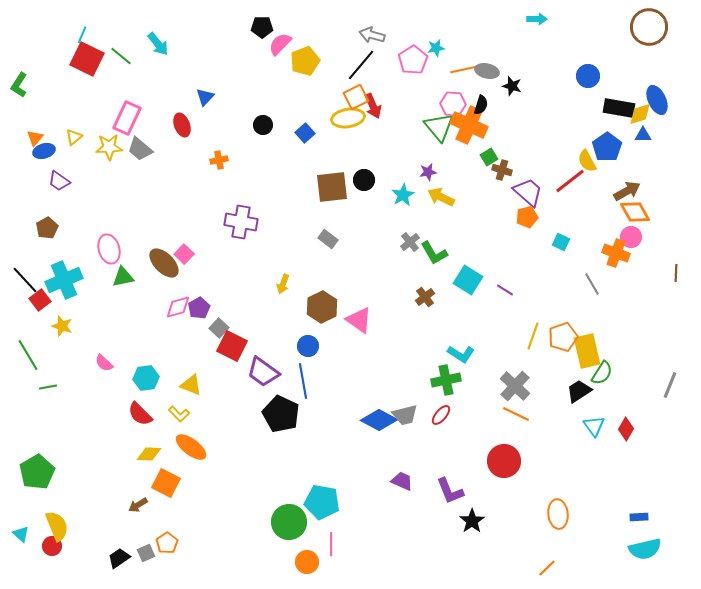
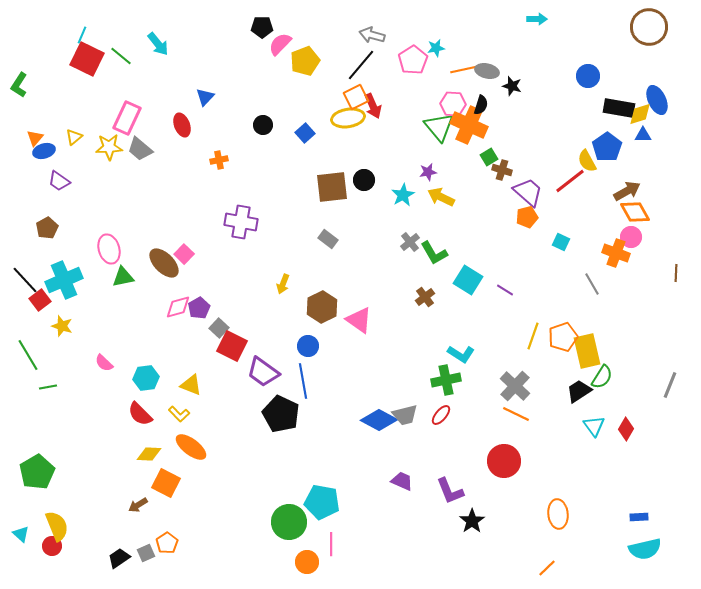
green semicircle at (602, 373): moved 4 px down
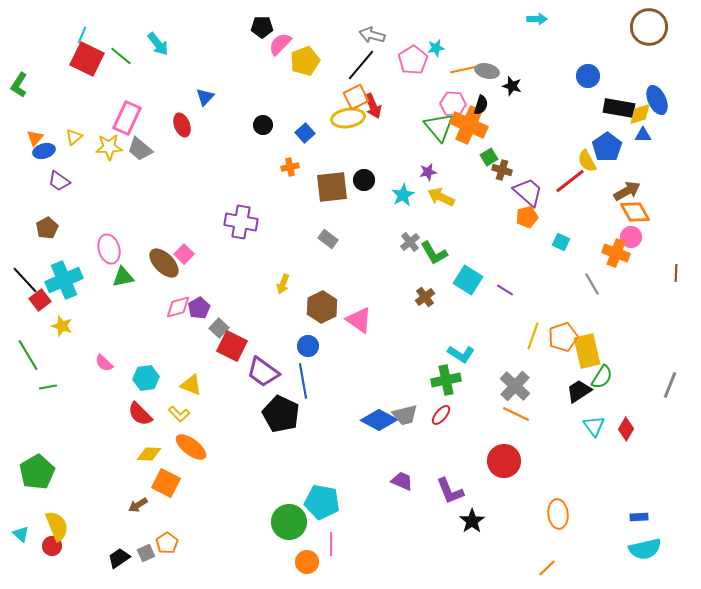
orange cross at (219, 160): moved 71 px right, 7 px down
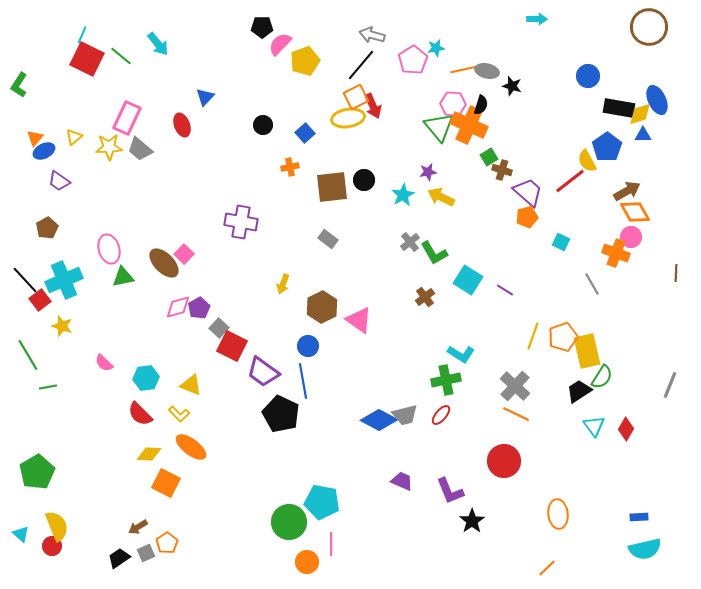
blue ellipse at (44, 151): rotated 10 degrees counterclockwise
brown arrow at (138, 505): moved 22 px down
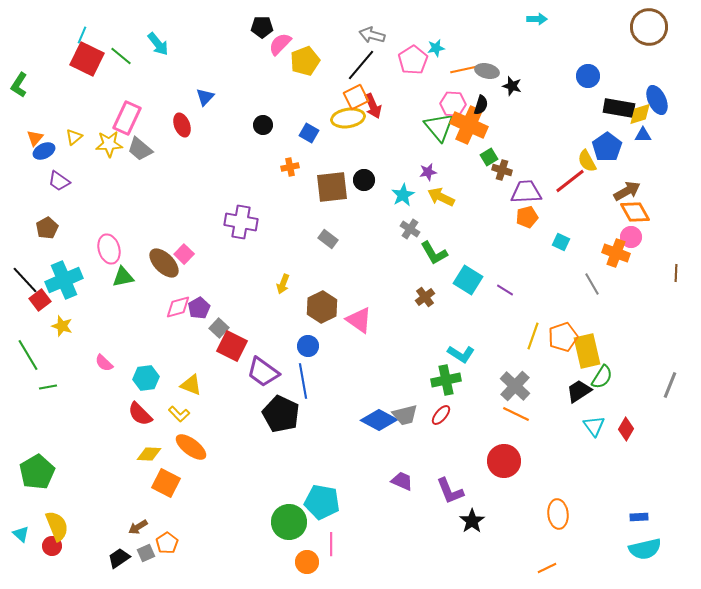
blue square at (305, 133): moved 4 px right; rotated 18 degrees counterclockwise
yellow star at (109, 147): moved 3 px up
purple trapezoid at (528, 192): moved 2 px left; rotated 44 degrees counterclockwise
gray cross at (410, 242): moved 13 px up; rotated 18 degrees counterclockwise
orange line at (547, 568): rotated 18 degrees clockwise
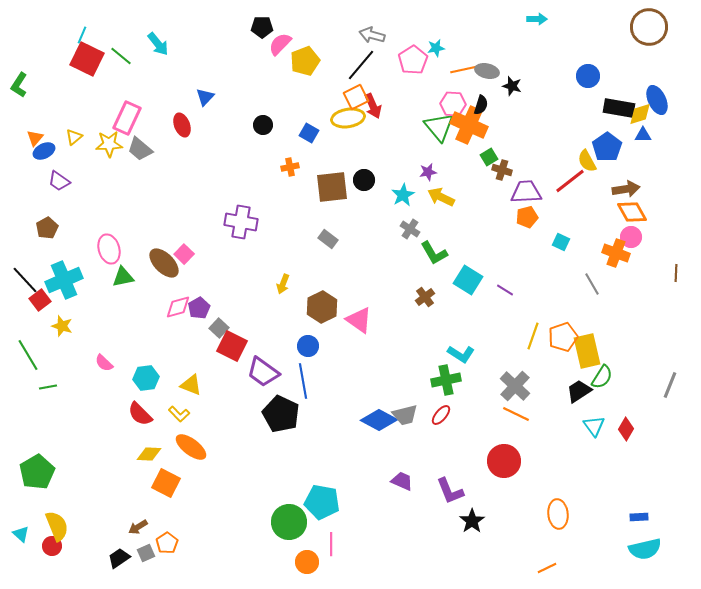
brown arrow at (627, 191): moved 1 px left, 2 px up; rotated 20 degrees clockwise
orange diamond at (635, 212): moved 3 px left
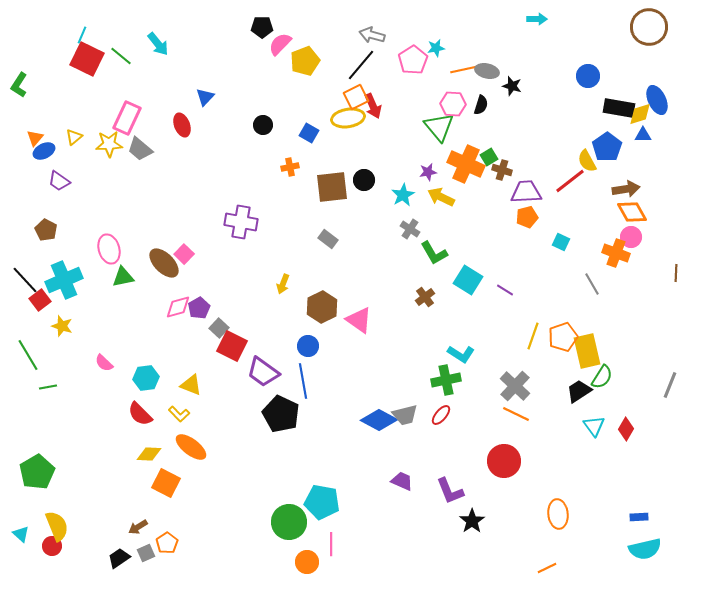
orange cross at (469, 125): moved 3 px left, 39 px down
brown pentagon at (47, 228): moved 1 px left, 2 px down; rotated 15 degrees counterclockwise
